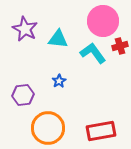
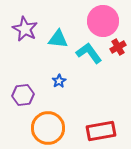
red cross: moved 2 px left, 1 px down; rotated 14 degrees counterclockwise
cyan L-shape: moved 4 px left
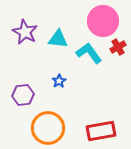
purple star: moved 3 px down
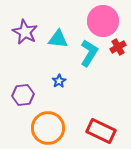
cyan L-shape: rotated 68 degrees clockwise
red rectangle: rotated 36 degrees clockwise
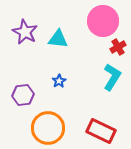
cyan L-shape: moved 23 px right, 24 px down
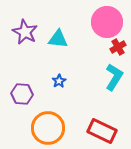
pink circle: moved 4 px right, 1 px down
cyan L-shape: moved 2 px right
purple hexagon: moved 1 px left, 1 px up; rotated 10 degrees clockwise
red rectangle: moved 1 px right
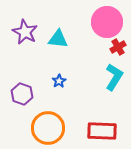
purple hexagon: rotated 15 degrees clockwise
red rectangle: rotated 24 degrees counterclockwise
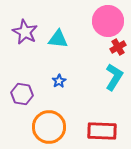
pink circle: moved 1 px right, 1 px up
purple hexagon: rotated 10 degrees counterclockwise
orange circle: moved 1 px right, 1 px up
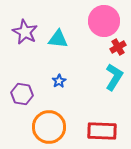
pink circle: moved 4 px left
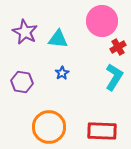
pink circle: moved 2 px left
blue star: moved 3 px right, 8 px up
purple hexagon: moved 12 px up
